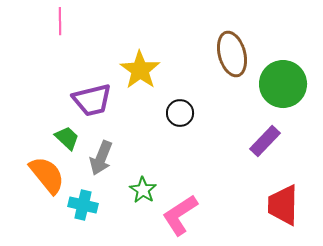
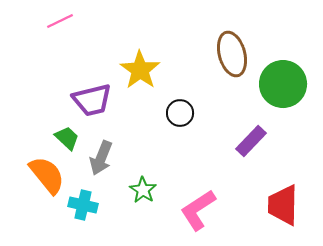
pink line: rotated 64 degrees clockwise
purple rectangle: moved 14 px left
pink L-shape: moved 18 px right, 5 px up
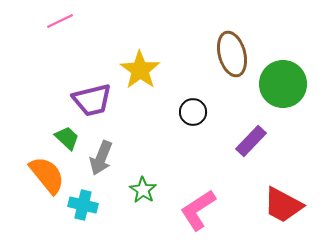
black circle: moved 13 px right, 1 px up
red trapezoid: rotated 63 degrees counterclockwise
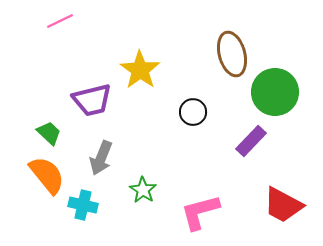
green circle: moved 8 px left, 8 px down
green trapezoid: moved 18 px left, 5 px up
pink L-shape: moved 2 px right, 2 px down; rotated 18 degrees clockwise
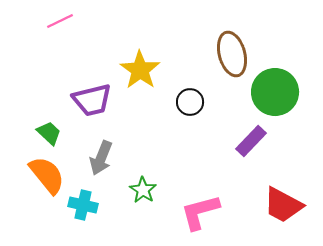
black circle: moved 3 px left, 10 px up
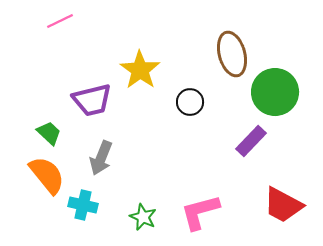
green star: moved 27 px down; rotated 8 degrees counterclockwise
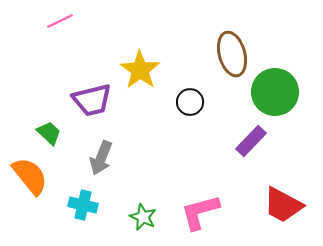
orange semicircle: moved 17 px left, 1 px down
